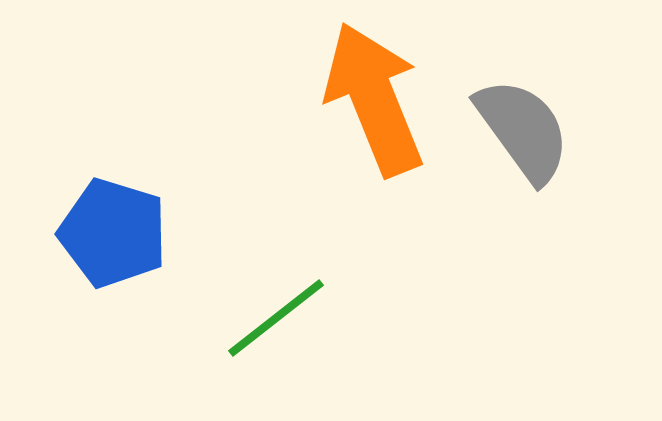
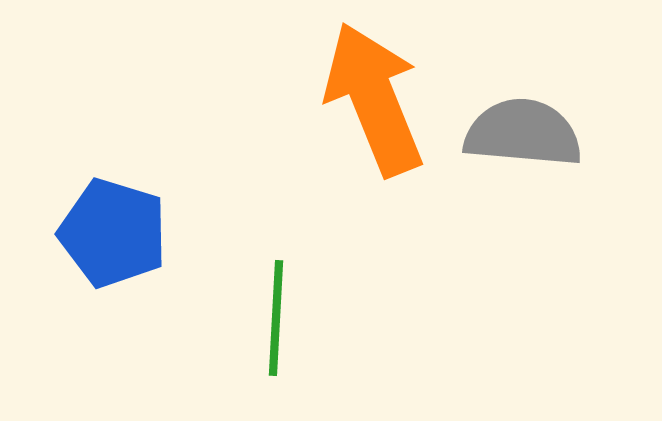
gray semicircle: moved 3 px down; rotated 49 degrees counterclockwise
green line: rotated 49 degrees counterclockwise
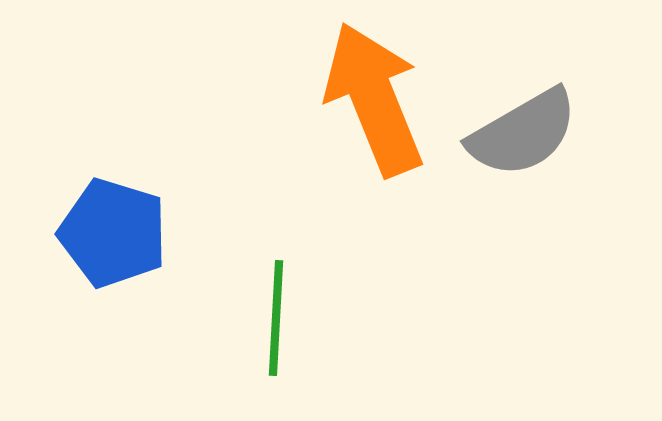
gray semicircle: rotated 145 degrees clockwise
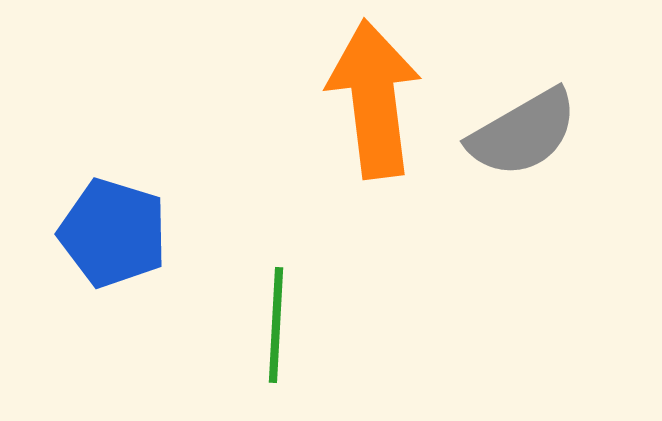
orange arrow: rotated 15 degrees clockwise
green line: moved 7 px down
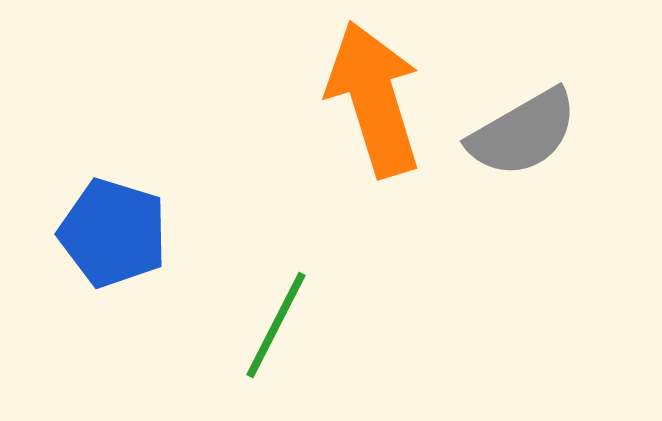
orange arrow: rotated 10 degrees counterclockwise
green line: rotated 24 degrees clockwise
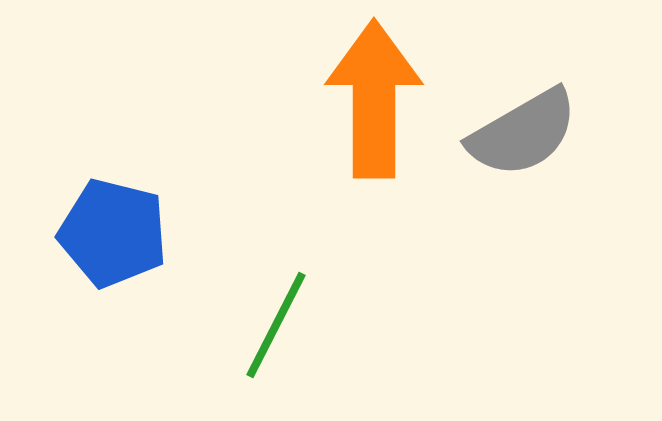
orange arrow: rotated 17 degrees clockwise
blue pentagon: rotated 3 degrees counterclockwise
